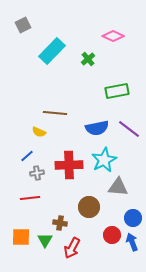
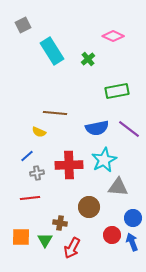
cyan rectangle: rotated 76 degrees counterclockwise
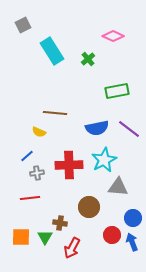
green triangle: moved 3 px up
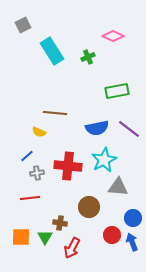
green cross: moved 2 px up; rotated 16 degrees clockwise
red cross: moved 1 px left, 1 px down; rotated 8 degrees clockwise
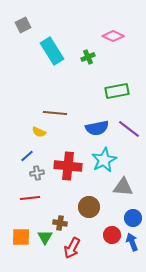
gray triangle: moved 5 px right
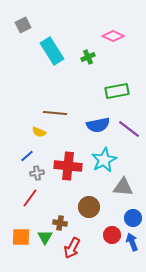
blue semicircle: moved 1 px right, 3 px up
red line: rotated 48 degrees counterclockwise
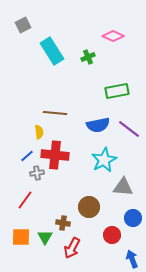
yellow semicircle: rotated 120 degrees counterclockwise
red cross: moved 13 px left, 11 px up
red line: moved 5 px left, 2 px down
brown cross: moved 3 px right
blue arrow: moved 17 px down
